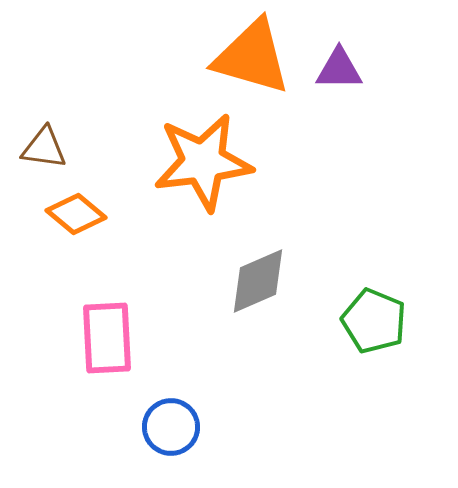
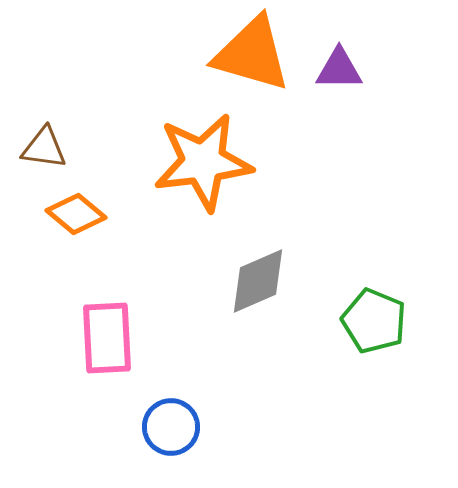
orange triangle: moved 3 px up
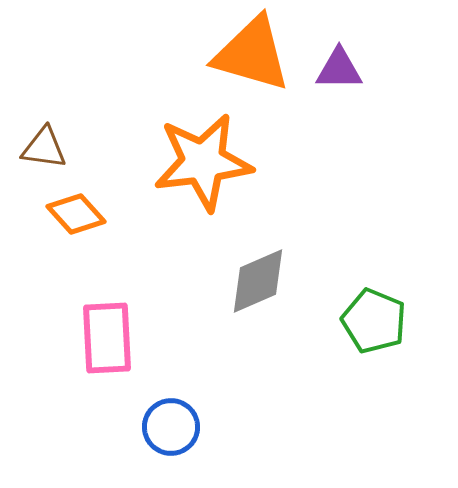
orange diamond: rotated 8 degrees clockwise
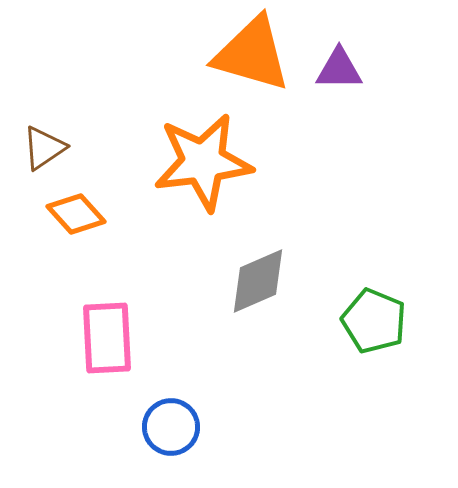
brown triangle: rotated 42 degrees counterclockwise
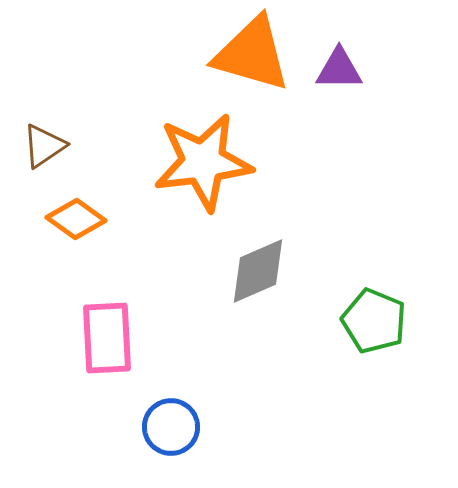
brown triangle: moved 2 px up
orange diamond: moved 5 px down; rotated 12 degrees counterclockwise
gray diamond: moved 10 px up
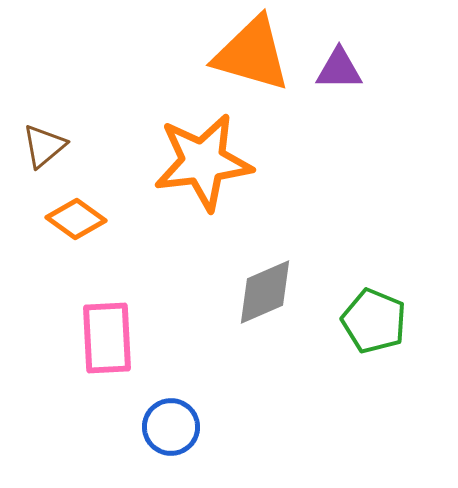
brown triangle: rotated 6 degrees counterclockwise
gray diamond: moved 7 px right, 21 px down
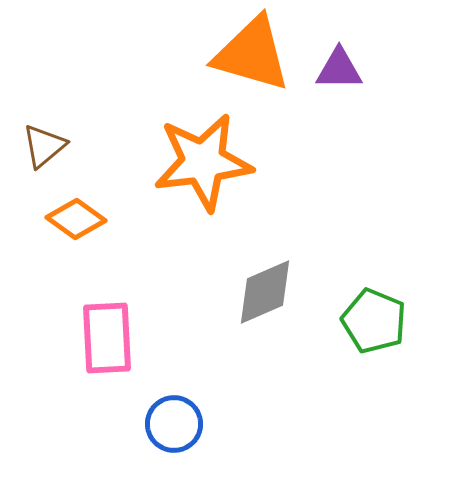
blue circle: moved 3 px right, 3 px up
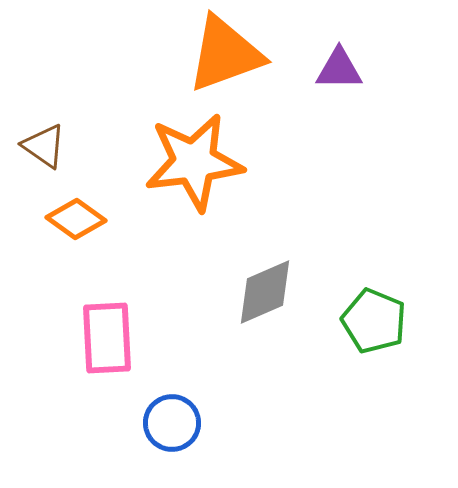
orange triangle: moved 27 px left; rotated 36 degrees counterclockwise
brown triangle: rotated 45 degrees counterclockwise
orange star: moved 9 px left
blue circle: moved 2 px left, 1 px up
